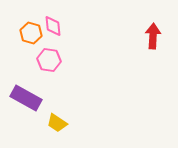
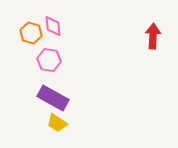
purple rectangle: moved 27 px right
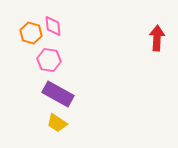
red arrow: moved 4 px right, 2 px down
purple rectangle: moved 5 px right, 4 px up
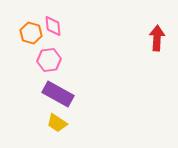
pink hexagon: rotated 15 degrees counterclockwise
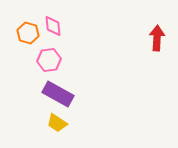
orange hexagon: moved 3 px left
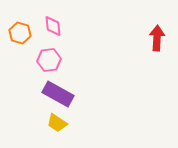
orange hexagon: moved 8 px left
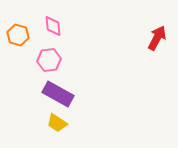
orange hexagon: moved 2 px left, 2 px down
red arrow: rotated 25 degrees clockwise
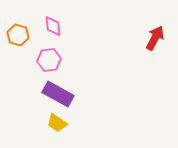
red arrow: moved 2 px left
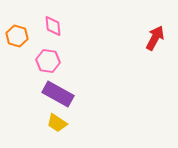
orange hexagon: moved 1 px left, 1 px down
pink hexagon: moved 1 px left, 1 px down; rotated 15 degrees clockwise
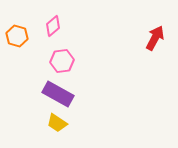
pink diamond: rotated 55 degrees clockwise
pink hexagon: moved 14 px right; rotated 15 degrees counterclockwise
